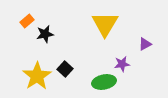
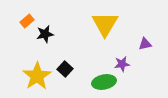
purple triangle: rotated 16 degrees clockwise
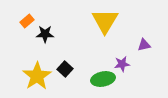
yellow triangle: moved 3 px up
black star: rotated 12 degrees clockwise
purple triangle: moved 1 px left, 1 px down
green ellipse: moved 1 px left, 3 px up
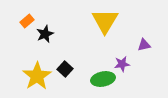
black star: rotated 24 degrees counterclockwise
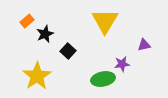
black square: moved 3 px right, 18 px up
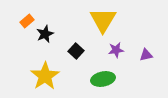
yellow triangle: moved 2 px left, 1 px up
purple triangle: moved 2 px right, 10 px down
black square: moved 8 px right
purple star: moved 6 px left, 14 px up
yellow star: moved 8 px right
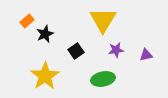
black square: rotated 14 degrees clockwise
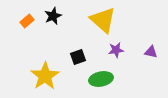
yellow triangle: rotated 20 degrees counterclockwise
black star: moved 8 px right, 18 px up
black square: moved 2 px right, 6 px down; rotated 14 degrees clockwise
purple triangle: moved 5 px right, 3 px up; rotated 24 degrees clockwise
green ellipse: moved 2 px left
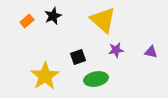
green ellipse: moved 5 px left
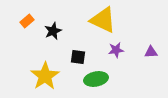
black star: moved 15 px down
yellow triangle: rotated 16 degrees counterclockwise
purple triangle: rotated 16 degrees counterclockwise
black square: rotated 28 degrees clockwise
